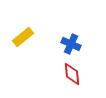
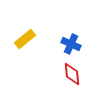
yellow rectangle: moved 2 px right, 2 px down
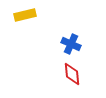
yellow rectangle: moved 24 px up; rotated 25 degrees clockwise
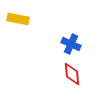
yellow rectangle: moved 7 px left, 4 px down; rotated 25 degrees clockwise
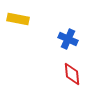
blue cross: moved 3 px left, 5 px up
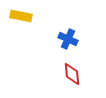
yellow rectangle: moved 3 px right, 3 px up
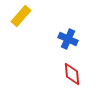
yellow rectangle: rotated 60 degrees counterclockwise
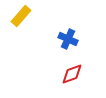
red diamond: rotated 75 degrees clockwise
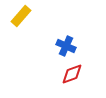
blue cross: moved 2 px left, 7 px down
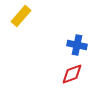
blue cross: moved 11 px right, 1 px up; rotated 12 degrees counterclockwise
